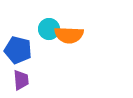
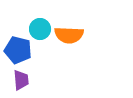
cyan circle: moved 9 px left
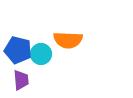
cyan circle: moved 1 px right, 25 px down
orange semicircle: moved 1 px left, 5 px down
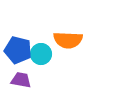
purple trapezoid: rotated 75 degrees counterclockwise
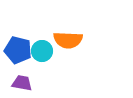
cyan circle: moved 1 px right, 3 px up
purple trapezoid: moved 1 px right, 3 px down
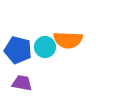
cyan circle: moved 3 px right, 4 px up
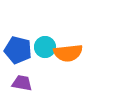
orange semicircle: moved 13 px down; rotated 8 degrees counterclockwise
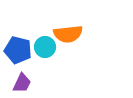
orange semicircle: moved 19 px up
purple trapezoid: rotated 105 degrees clockwise
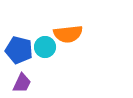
blue pentagon: moved 1 px right
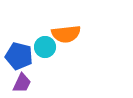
orange semicircle: moved 2 px left
blue pentagon: moved 6 px down
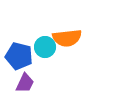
orange semicircle: moved 1 px right, 4 px down
purple trapezoid: moved 3 px right
